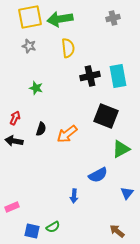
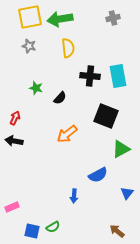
black cross: rotated 18 degrees clockwise
black semicircle: moved 19 px right, 31 px up; rotated 24 degrees clockwise
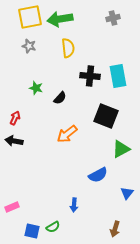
blue arrow: moved 9 px down
brown arrow: moved 2 px left, 2 px up; rotated 112 degrees counterclockwise
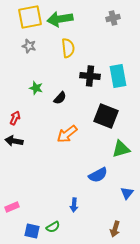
green triangle: rotated 12 degrees clockwise
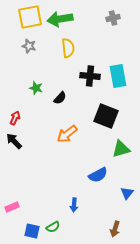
black arrow: rotated 36 degrees clockwise
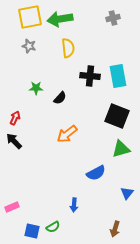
green star: rotated 16 degrees counterclockwise
black square: moved 11 px right
blue semicircle: moved 2 px left, 2 px up
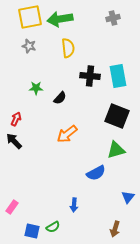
red arrow: moved 1 px right, 1 px down
green triangle: moved 5 px left, 1 px down
blue triangle: moved 1 px right, 4 px down
pink rectangle: rotated 32 degrees counterclockwise
